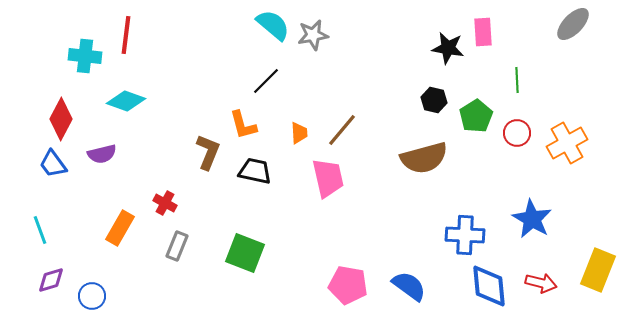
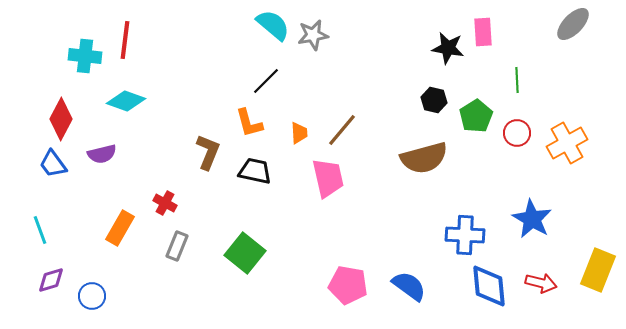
red line: moved 1 px left, 5 px down
orange L-shape: moved 6 px right, 2 px up
green square: rotated 18 degrees clockwise
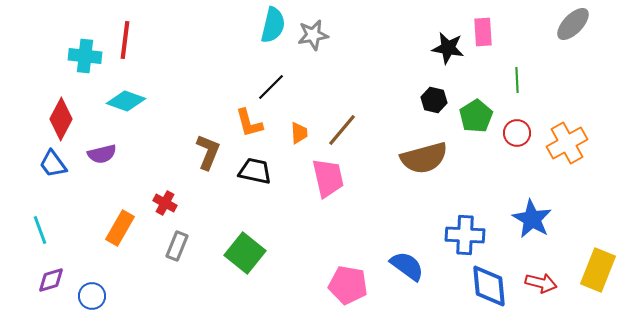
cyan semicircle: rotated 63 degrees clockwise
black line: moved 5 px right, 6 px down
blue semicircle: moved 2 px left, 20 px up
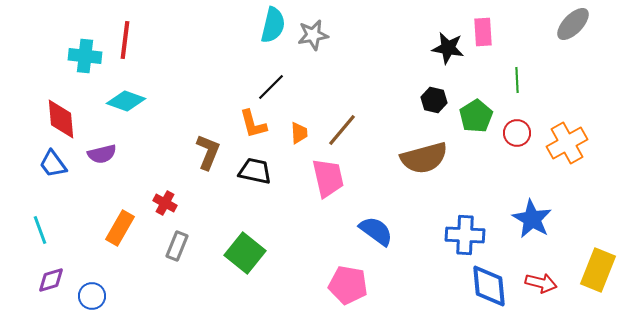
red diamond: rotated 33 degrees counterclockwise
orange L-shape: moved 4 px right, 1 px down
blue semicircle: moved 31 px left, 35 px up
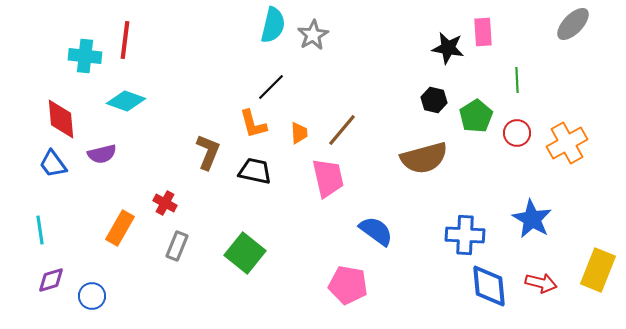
gray star: rotated 20 degrees counterclockwise
cyan line: rotated 12 degrees clockwise
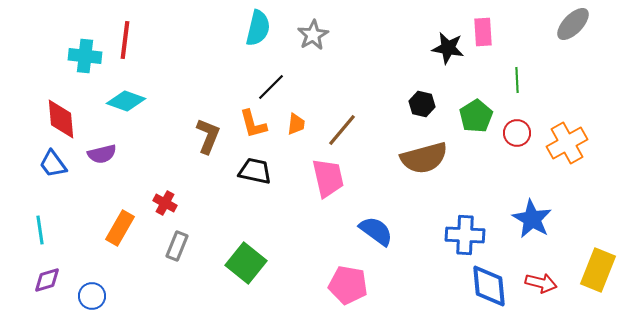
cyan semicircle: moved 15 px left, 3 px down
black hexagon: moved 12 px left, 4 px down
orange trapezoid: moved 3 px left, 9 px up; rotated 10 degrees clockwise
brown L-shape: moved 16 px up
green square: moved 1 px right, 10 px down
purple diamond: moved 4 px left
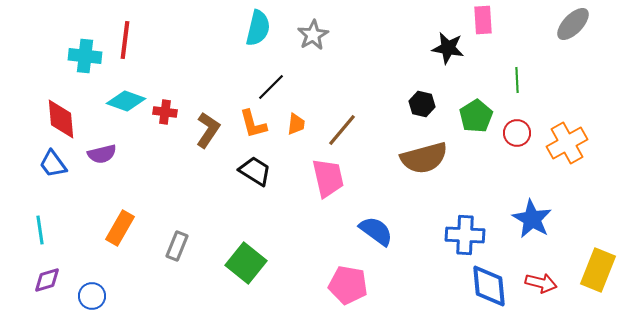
pink rectangle: moved 12 px up
brown L-shape: moved 6 px up; rotated 12 degrees clockwise
black trapezoid: rotated 20 degrees clockwise
red cross: moved 91 px up; rotated 20 degrees counterclockwise
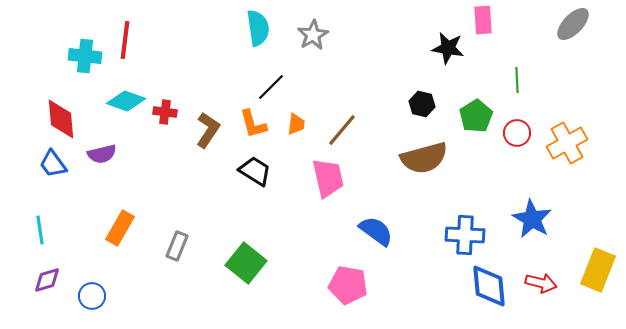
cyan semicircle: rotated 21 degrees counterclockwise
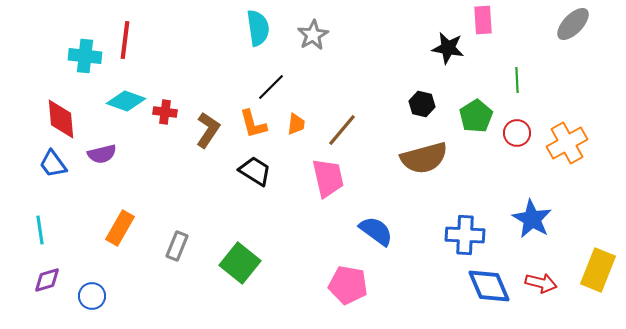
green square: moved 6 px left
blue diamond: rotated 18 degrees counterclockwise
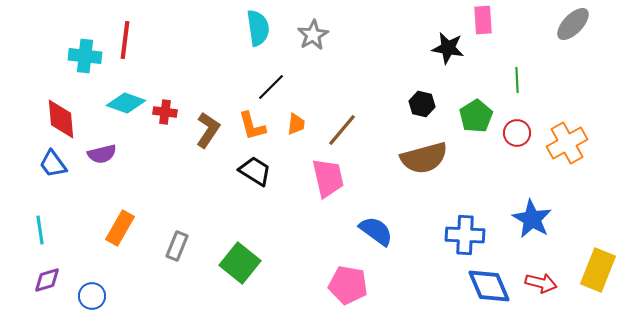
cyan diamond: moved 2 px down
orange L-shape: moved 1 px left, 2 px down
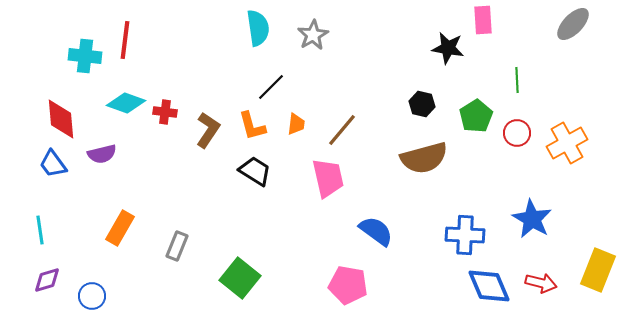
green square: moved 15 px down
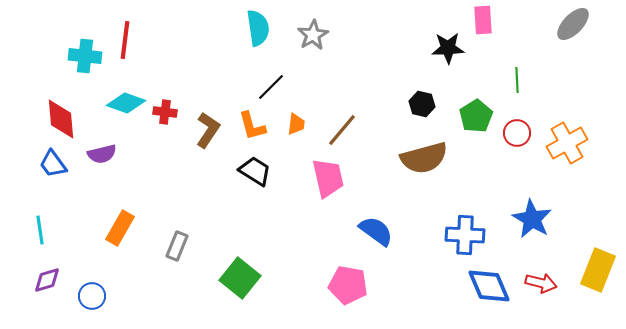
black star: rotated 12 degrees counterclockwise
